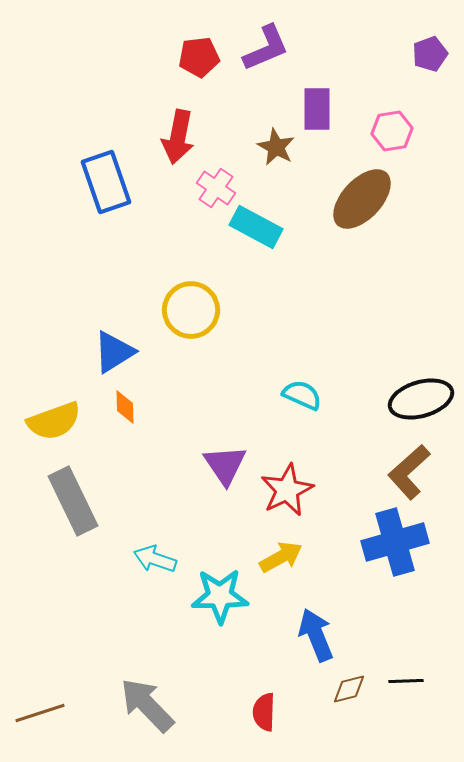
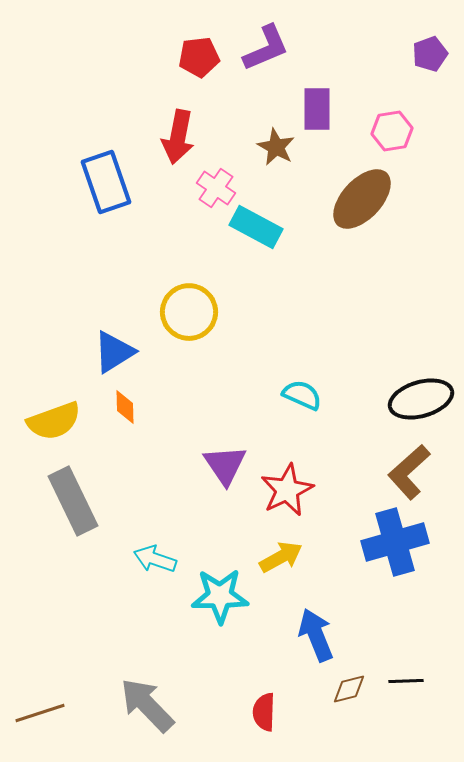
yellow circle: moved 2 px left, 2 px down
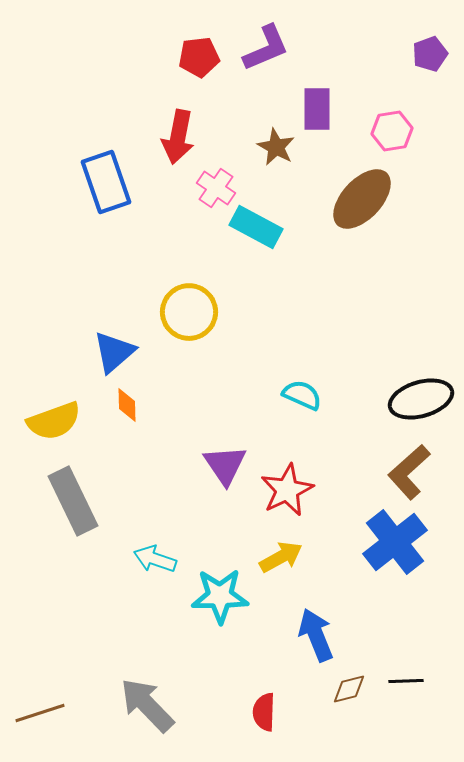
blue triangle: rotated 9 degrees counterclockwise
orange diamond: moved 2 px right, 2 px up
blue cross: rotated 22 degrees counterclockwise
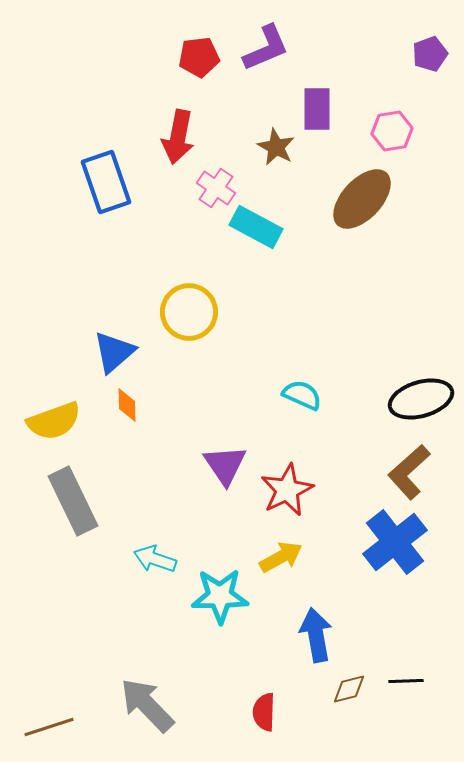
blue arrow: rotated 12 degrees clockwise
brown line: moved 9 px right, 14 px down
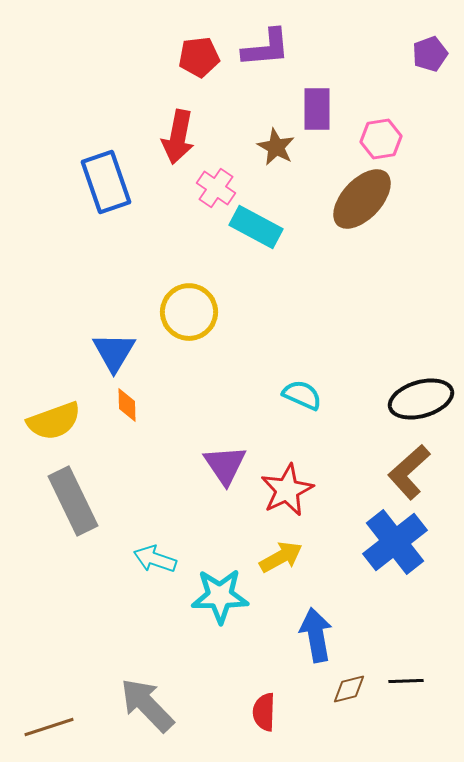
purple L-shape: rotated 18 degrees clockwise
pink hexagon: moved 11 px left, 8 px down
blue triangle: rotated 18 degrees counterclockwise
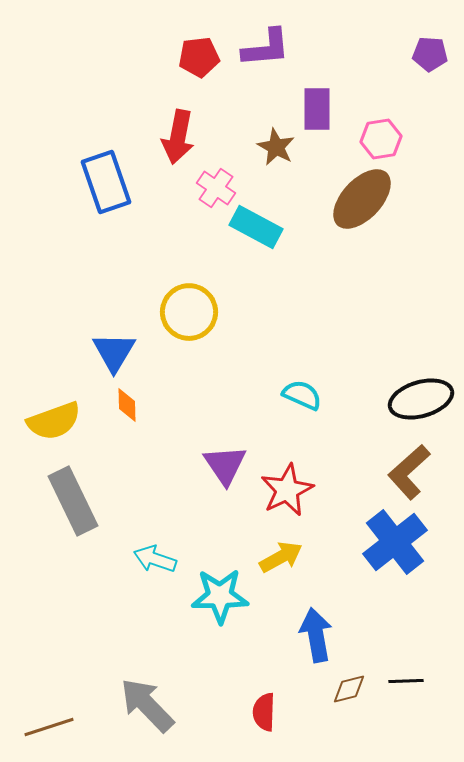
purple pentagon: rotated 24 degrees clockwise
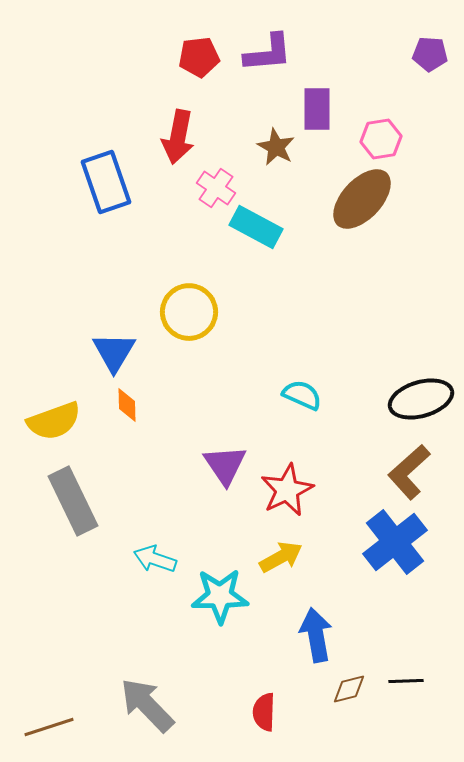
purple L-shape: moved 2 px right, 5 px down
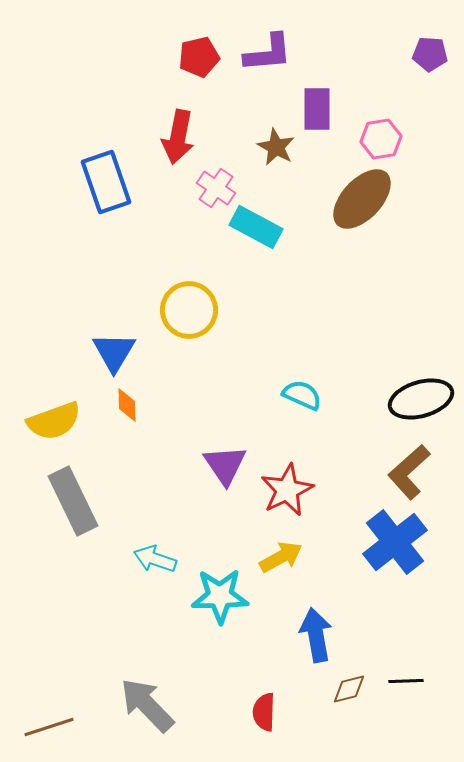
red pentagon: rotated 6 degrees counterclockwise
yellow circle: moved 2 px up
